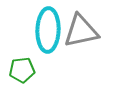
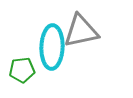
cyan ellipse: moved 4 px right, 17 px down
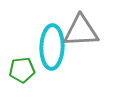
gray triangle: rotated 9 degrees clockwise
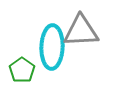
green pentagon: rotated 30 degrees counterclockwise
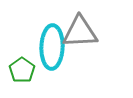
gray triangle: moved 1 px left, 1 px down
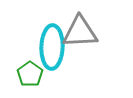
green pentagon: moved 8 px right, 4 px down
